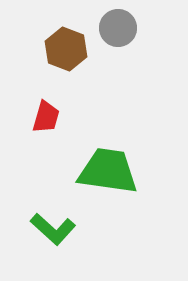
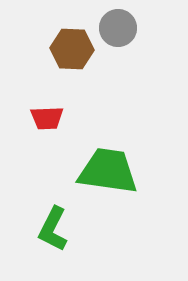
brown hexagon: moved 6 px right; rotated 18 degrees counterclockwise
red trapezoid: moved 1 px right, 1 px down; rotated 72 degrees clockwise
green L-shape: rotated 75 degrees clockwise
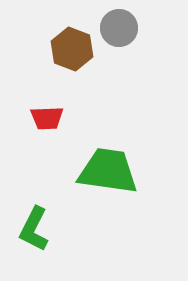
gray circle: moved 1 px right
brown hexagon: rotated 18 degrees clockwise
green L-shape: moved 19 px left
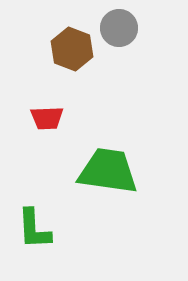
green L-shape: rotated 30 degrees counterclockwise
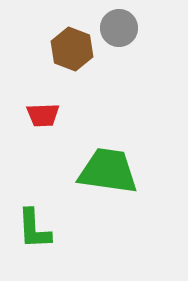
red trapezoid: moved 4 px left, 3 px up
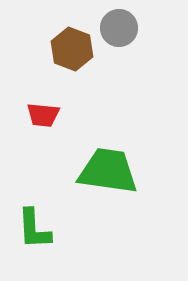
red trapezoid: rotated 8 degrees clockwise
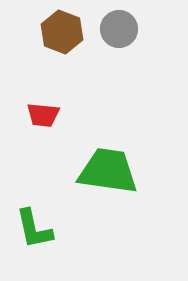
gray circle: moved 1 px down
brown hexagon: moved 10 px left, 17 px up
green L-shape: rotated 9 degrees counterclockwise
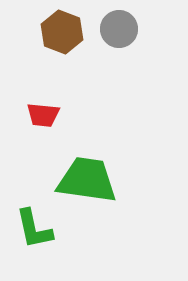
green trapezoid: moved 21 px left, 9 px down
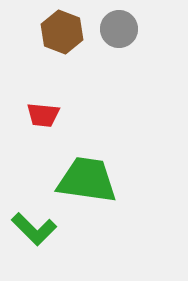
green L-shape: rotated 33 degrees counterclockwise
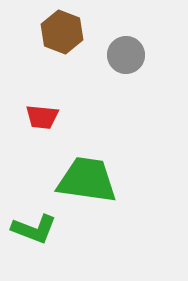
gray circle: moved 7 px right, 26 px down
red trapezoid: moved 1 px left, 2 px down
green L-shape: rotated 24 degrees counterclockwise
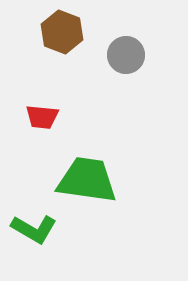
green L-shape: rotated 9 degrees clockwise
